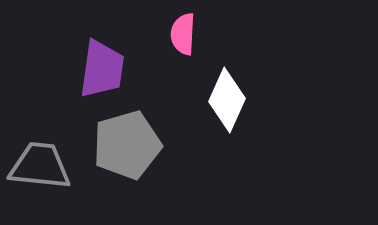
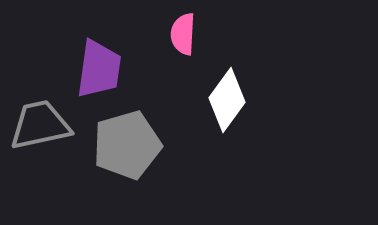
purple trapezoid: moved 3 px left
white diamond: rotated 12 degrees clockwise
gray trapezoid: moved 41 px up; rotated 18 degrees counterclockwise
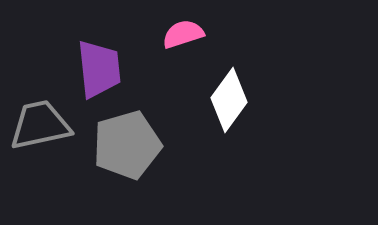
pink semicircle: rotated 69 degrees clockwise
purple trapezoid: rotated 14 degrees counterclockwise
white diamond: moved 2 px right
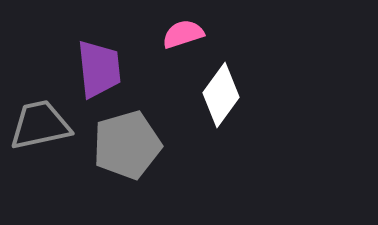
white diamond: moved 8 px left, 5 px up
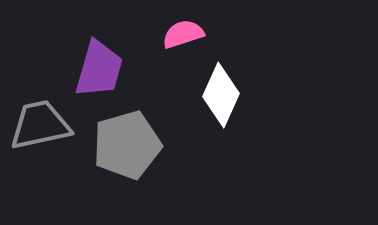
purple trapezoid: rotated 22 degrees clockwise
white diamond: rotated 12 degrees counterclockwise
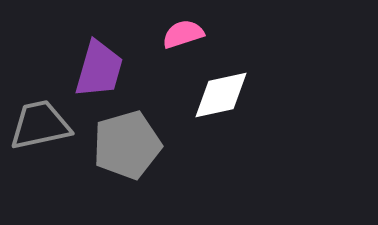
white diamond: rotated 54 degrees clockwise
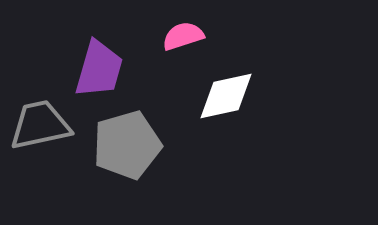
pink semicircle: moved 2 px down
white diamond: moved 5 px right, 1 px down
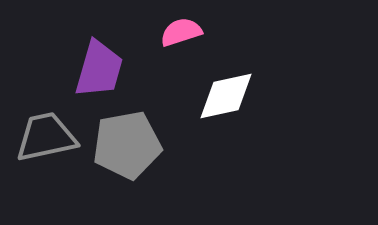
pink semicircle: moved 2 px left, 4 px up
gray trapezoid: moved 6 px right, 12 px down
gray pentagon: rotated 6 degrees clockwise
